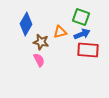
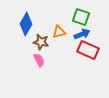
orange triangle: moved 1 px left
red rectangle: rotated 20 degrees clockwise
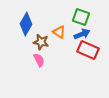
orange triangle: rotated 48 degrees clockwise
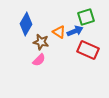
green square: moved 5 px right; rotated 36 degrees counterclockwise
blue arrow: moved 7 px left, 3 px up
pink semicircle: rotated 72 degrees clockwise
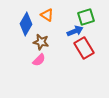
orange triangle: moved 12 px left, 17 px up
red rectangle: moved 4 px left, 2 px up; rotated 35 degrees clockwise
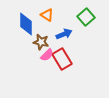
green square: rotated 24 degrees counterclockwise
blue diamond: rotated 30 degrees counterclockwise
blue arrow: moved 11 px left, 3 px down
red rectangle: moved 22 px left, 11 px down
pink semicircle: moved 8 px right, 5 px up
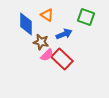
green square: rotated 30 degrees counterclockwise
red rectangle: rotated 15 degrees counterclockwise
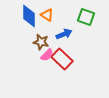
blue diamond: moved 3 px right, 8 px up
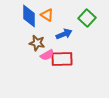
green square: moved 1 px right, 1 px down; rotated 24 degrees clockwise
brown star: moved 4 px left, 1 px down
pink semicircle: rotated 16 degrees clockwise
red rectangle: rotated 45 degrees counterclockwise
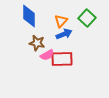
orange triangle: moved 14 px right, 6 px down; rotated 40 degrees clockwise
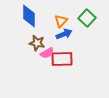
pink semicircle: moved 2 px up
